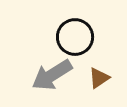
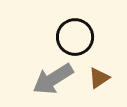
gray arrow: moved 1 px right, 4 px down
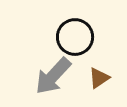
gray arrow: moved 3 px up; rotated 15 degrees counterclockwise
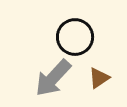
gray arrow: moved 2 px down
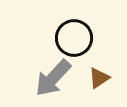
black circle: moved 1 px left, 1 px down
